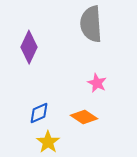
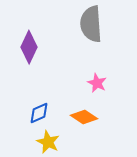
yellow star: rotated 10 degrees counterclockwise
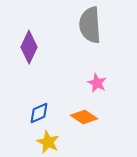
gray semicircle: moved 1 px left, 1 px down
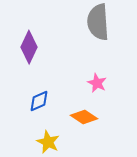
gray semicircle: moved 8 px right, 3 px up
blue diamond: moved 12 px up
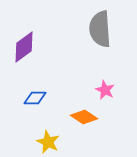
gray semicircle: moved 2 px right, 7 px down
purple diamond: moved 5 px left; rotated 28 degrees clockwise
pink star: moved 8 px right, 7 px down
blue diamond: moved 4 px left, 3 px up; rotated 25 degrees clockwise
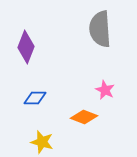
purple diamond: moved 2 px right; rotated 32 degrees counterclockwise
orange diamond: rotated 12 degrees counterclockwise
yellow star: moved 6 px left; rotated 10 degrees counterclockwise
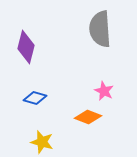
purple diamond: rotated 8 degrees counterclockwise
pink star: moved 1 px left, 1 px down
blue diamond: rotated 15 degrees clockwise
orange diamond: moved 4 px right
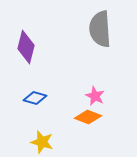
pink star: moved 9 px left, 5 px down
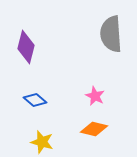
gray semicircle: moved 11 px right, 5 px down
blue diamond: moved 2 px down; rotated 25 degrees clockwise
orange diamond: moved 6 px right, 12 px down; rotated 8 degrees counterclockwise
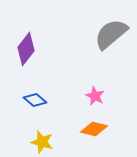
gray semicircle: rotated 54 degrees clockwise
purple diamond: moved 2 px down; rotated 24 degrees clockwise
